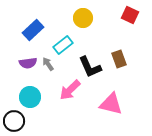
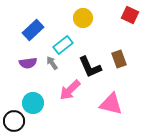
gray arrow: moved 4 px right, 1 px up
cyan circle: moved 3 px right, 6 px down
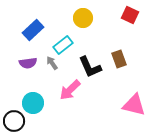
pink triangle: moved 23 px right, 1 px down
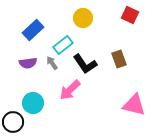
black L-shape: moved 5 px left, 3 px up; rotated 10 degrees counterclockwise
black circle: moved 1 px left, 1 px down
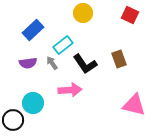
yellow circle: moved 5 px up
pink arrow: rotated 140 degrees counterclockwise
black circle: moved 2 px up
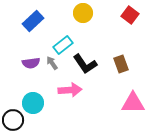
red square: rotated 12 degrees clockwise
blue rectangle: moved 9 px up
brown rectangle: moved 2 px right, 5 px down
purple semicircle: moved 3 px right
pink triangle: moved 1 px left, 2 px up; rotated 15 degrees counterclockwise
